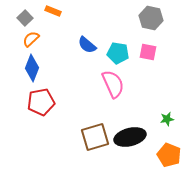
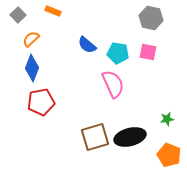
gray square: moved 7 px left, 3 px up
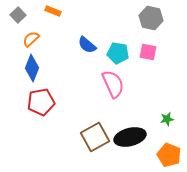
brown square: rotated 12 degrees counterclockwise
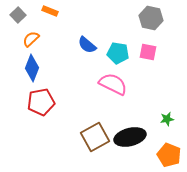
orange rectangle: moved 3 px left
pink semicircle: rotated 40 degrees counterclockwise
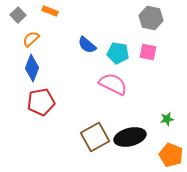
orange pentagon: moved 2 px right
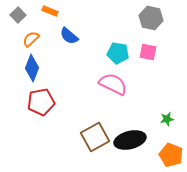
blue semicircle: moved 18 px left, 9 px up
black ellipse: moved 3 px down
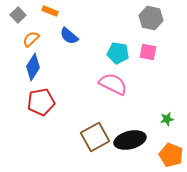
blue diamond: moved 1 px right, 1 px up; rotated 12 degrees clockwise
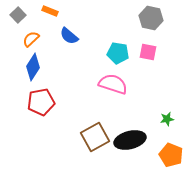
pink semicircle: rotated 8 degrees counterclockwise
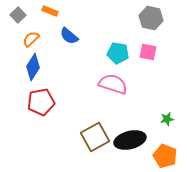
orange pentagon: moved 6 px left, 1 px down
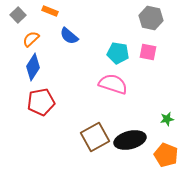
orange pentagon: moved 1 px right, 1 px up
